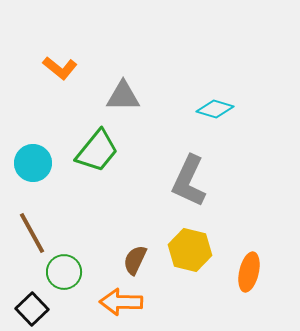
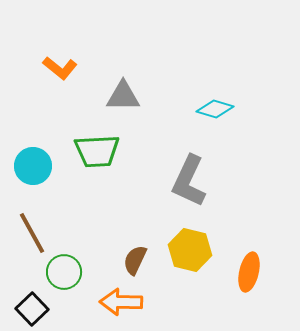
green trapezoid: rotated 48 degrees clockwise
cyan circle: moved 3 px down
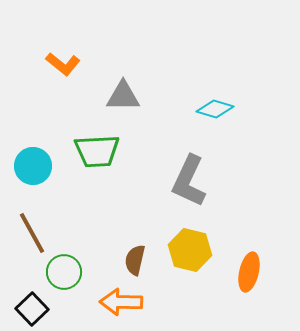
orange L-shape: moved 3 px right, 4 px up
brown semicircle: rotated 12 degrees counterclockwise
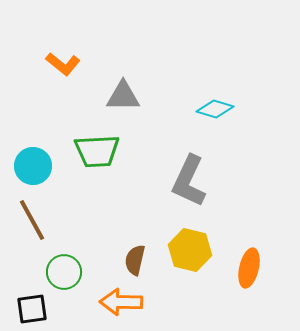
brown line: moved 13 px up
orange ellipse: moved 4 px up
black square: rotated 36 degrees clockwise
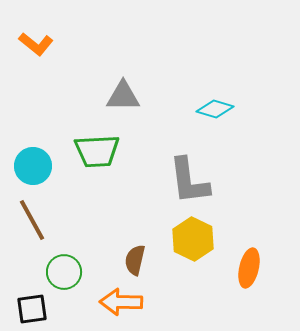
orange L-shape: moved 27 px left, 20 px up
gray L-shape: rotated 32 degrees counterclockwise
yellow hexagon: moved 3 px right, 11 px up; rotated 12 degrees clockwise
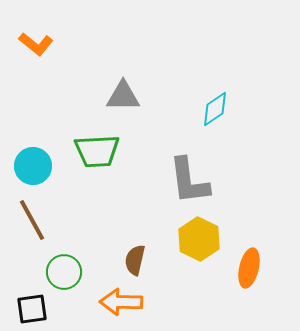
cyan diamond: rotated 51 degrees counterclockwise
yellow hexagon: moved 6 px right
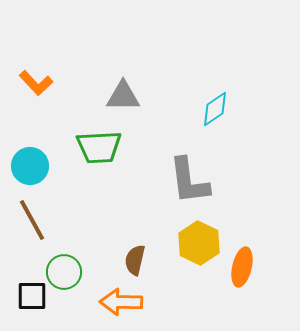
orange L-shape: moved 39 px down; rotated 8 degrees clockwise
green trapezoid: moved 2 px right, 4 px up
cyan circle: moved 3 px left
yellow hexagon: moved 4 px down
orange ellipse: moved 7 px left, 1 px up
black square: moved 13 px up; rotated 8 degrees clockwise
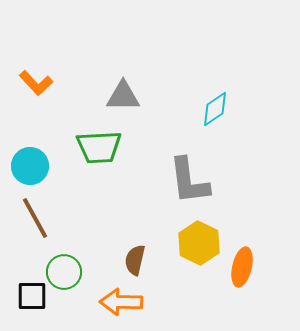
brown line: moved 3 px right, 2 px up
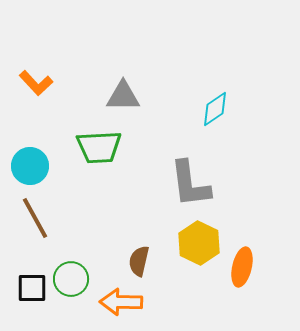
gray L-shape: moved 1 px right, 3 px down
brown semicircle: moved 4 px right, 1 px down
green circle: moved 7 px right, 7 px down
black square: moved 8 px up
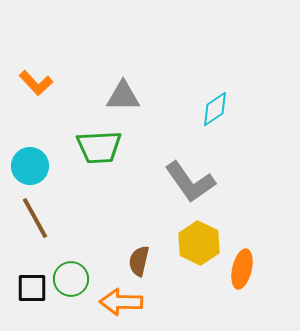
gray L-shape: moved 2 px up; rotated 28 degrees counterclockwise
orange ellipse: moved 2 px down
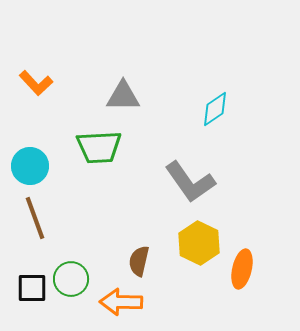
brown line: rotated 9 degrees clockwise
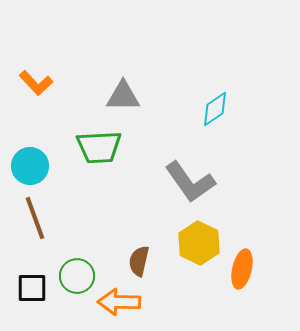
green circle: moved 6 px right, 3 px up
orange arrow: moved 2 px left
